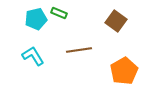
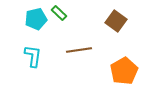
green rectangle: rotated 21 degrees clockwise
cyan L-shape: rotated 40 degrees clockwise
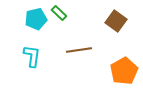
cyan L-shape: moved 1 px left
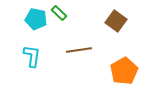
cyan pentagon: rotated 25 degrees clockwise
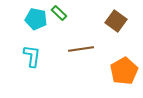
brown line: moved 2 px right, 1 px up
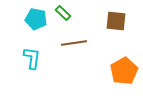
green rectangle: moved 4 px right
brown square: rotated 30 degrees counterclockwise
brown line: moved 7 px left, 6 px up
cyan L-shape: moved 2 px down
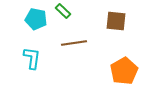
green rectangle: moved 2 px up
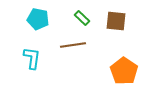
green rectangle: moved 19 px right, 7 px down
cyan pentagon: moved 2 px right
brown line: moved 1 px left, 2 px down
orange pentagon: rotated 8 degrees counterclockwise
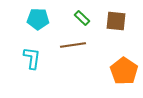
cyan pentagon: rotated 10 degrees counterclockwise
